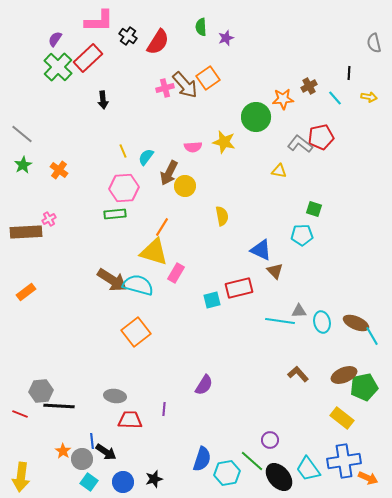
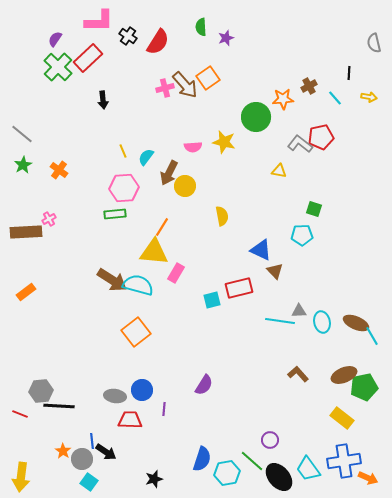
yellow triangle at (154, 252): rotated 12 degrees counterclockwise
blue circle at (123, 482): moved 19 px right, 92 px up
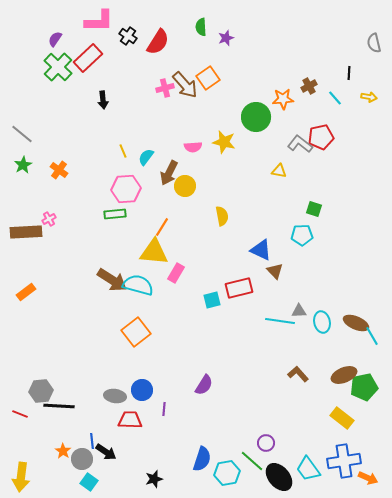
pink hexagon at (124, 188): moved 2 px right, 1 px down
purple circle at (270, 440): moved 4 px left, 3 px down
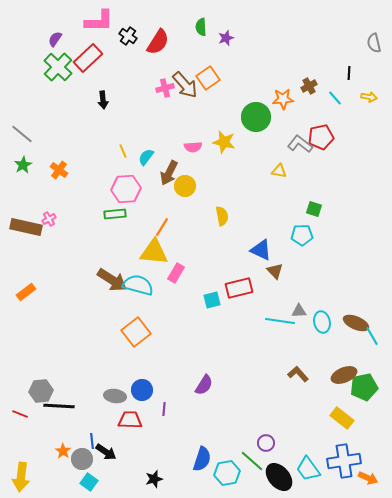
brown rectangle at (26, 232): moved 5 px up; rotated 16 degrees clockwise
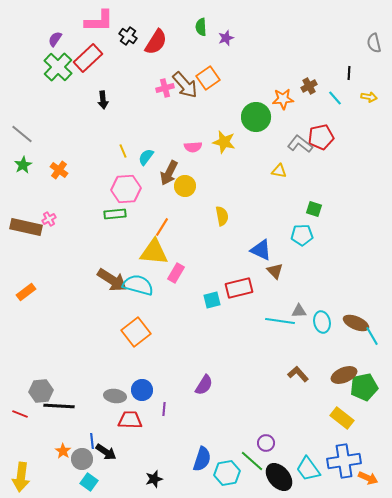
red semicircle at (158, 42): moved 2 px left
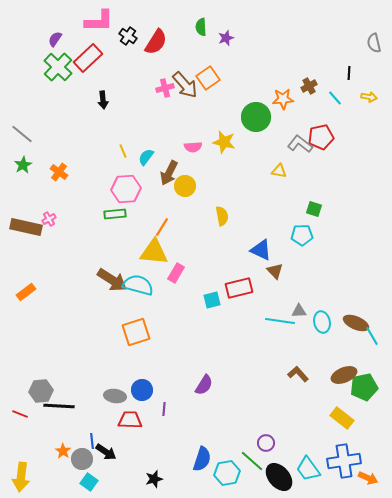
orange cross at (59, 170): moved 2 px down
orange square at (136, 332): rotated 20 degrees clockwise
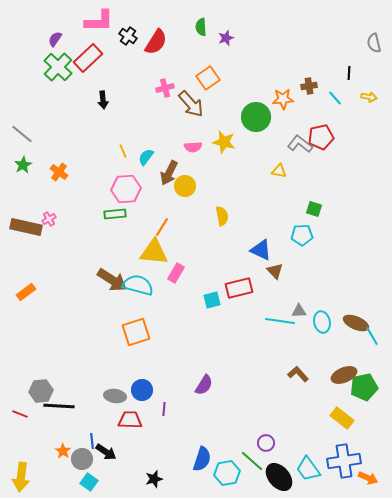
brown arrow at (185, 85): moved 6 px right, 19 px down
brown cross at (309, 86): rotated 21 degrees clockwise
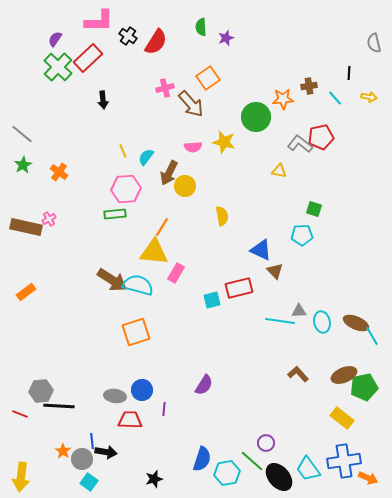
black arrow at (106, 452): rotated 25 degrees counterclockwise
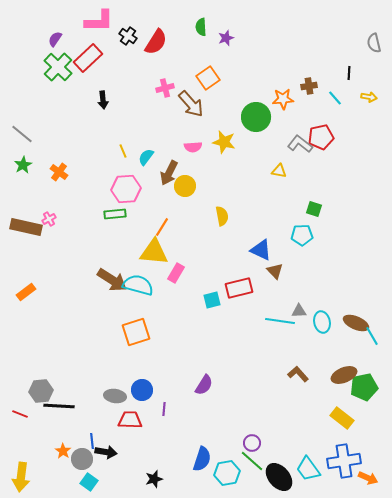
purple circle at (266, 443): moved 14 px left
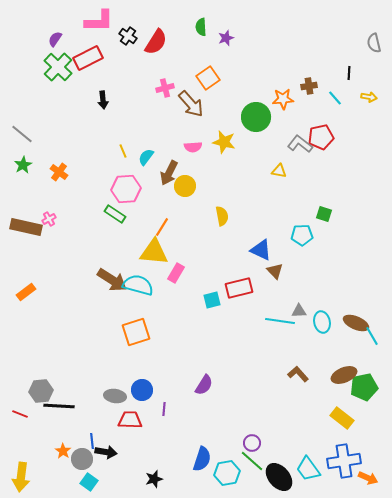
red rectangle at (88, 58): rotated 16 degrees clockwise
green square at (314, 209): moved 10 px right, 5 px down
green rectangle at (115, 214): rotated 40 degrees clockwise
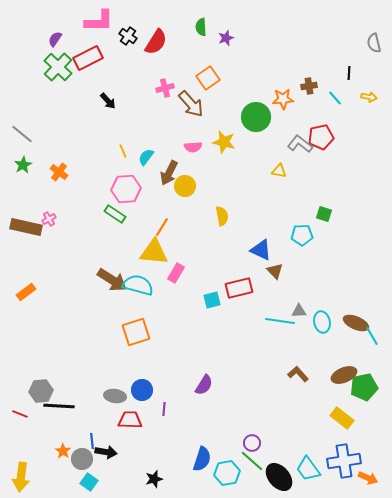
black arrow at (103, 100): moved 5 px right, 1 px down; rotated 36 degrees counterclockwise
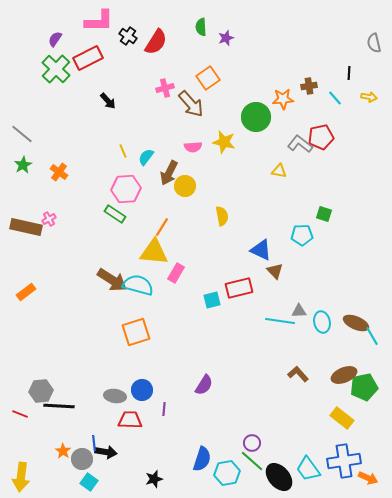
green cross at (58, 67): moved 2 px left, 2 px down
blue line at (92, 441): moved 2 px right, 2 px down
